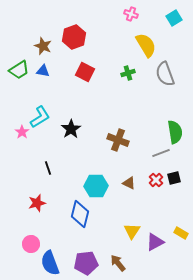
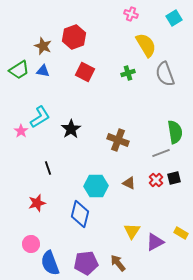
pink star: moved 1 px left, 1 px up
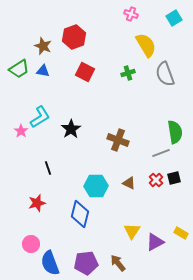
green trapezoid: moved 1 px up
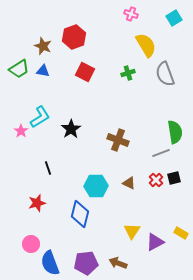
brown arrow: rotated 30 degrees counterclockwise
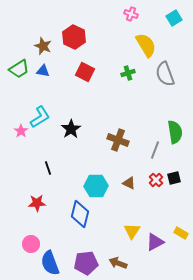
red hexagon: rotated 15 degrees counterclockwise
gray line: moved 6 px left, 3 px up; rotated 48 degrees counterclockwise
red star: rotated 12 degrees clockwise
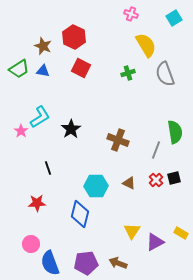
red square: moved 4 px left, 4 px up
gray line: moved 1 px right
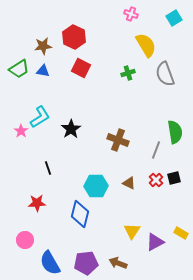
brown star: rotated 30 degrees counterclockwise
pink circle: moved 6 px left, 4 px up
blue semicircle: rotated 10 degrees counterclockwise
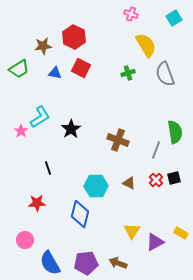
blue triangle: moved 12 px right, 2 px down
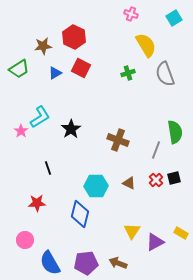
blue triangle: rotated 40 degrees counterclockwise
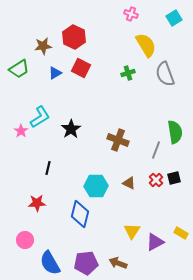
black line: rotated 32 degrees clockwise
